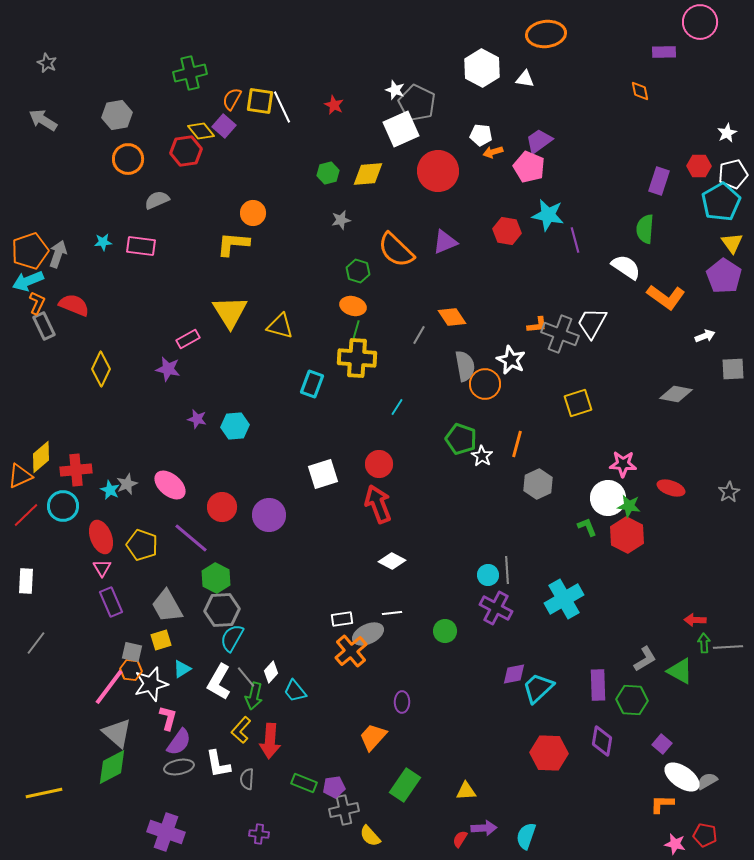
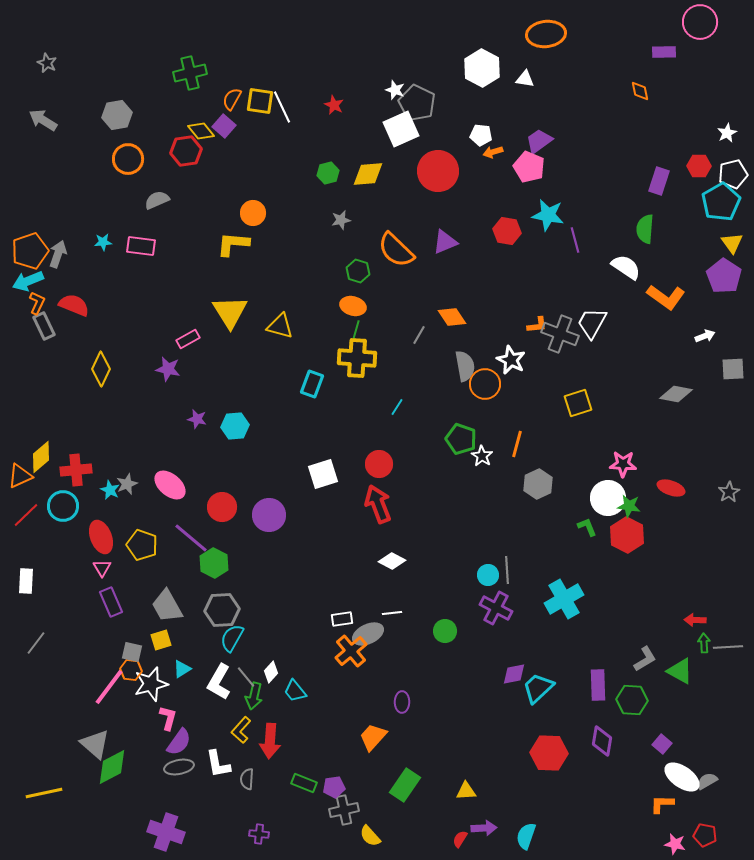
green hexagon at (216, 578): moved 2 px left, 15 px up
gray triangle at (117, 733): moved 22 px left, 11 px down
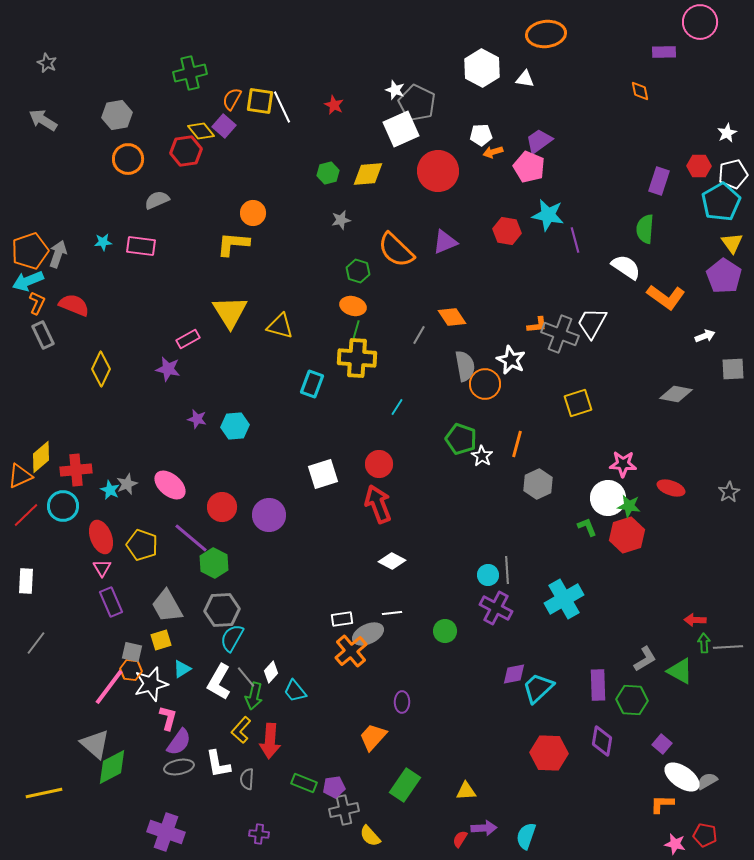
white pentagon at (481, 135): rotated 10 degrees counterclockwise
gray rectangle at (44, 326): moved 1 px left, 9 px down
red hexagon at (627, 535): rotated 16 degrees clockwise
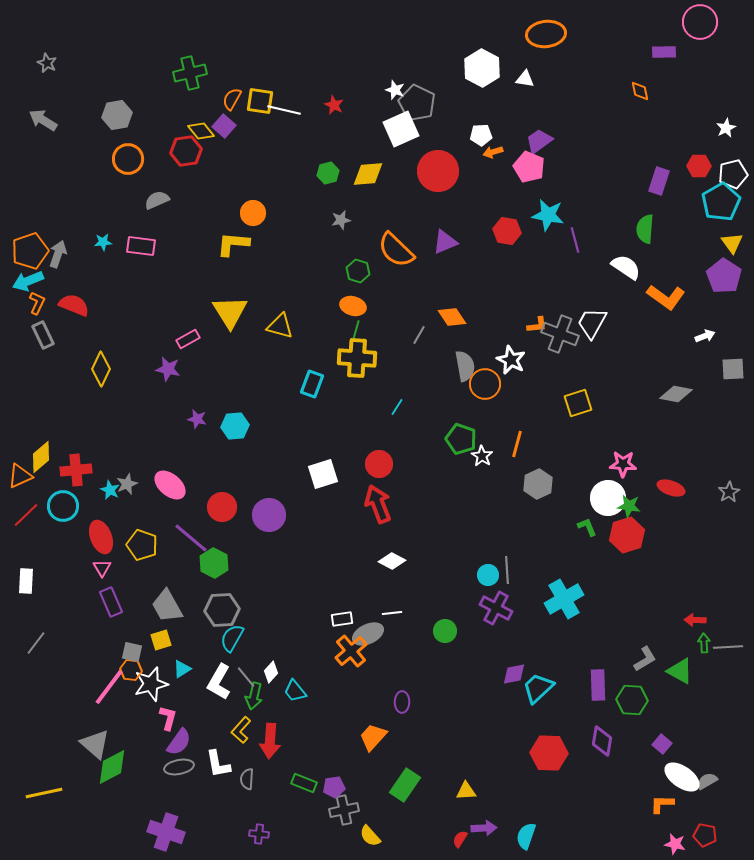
white line at (282, 107): moved 2 px right, 3 px down; rotated 52 degrees counterclockwise
white star at (727, 133): moved 1 px left, 5 px up
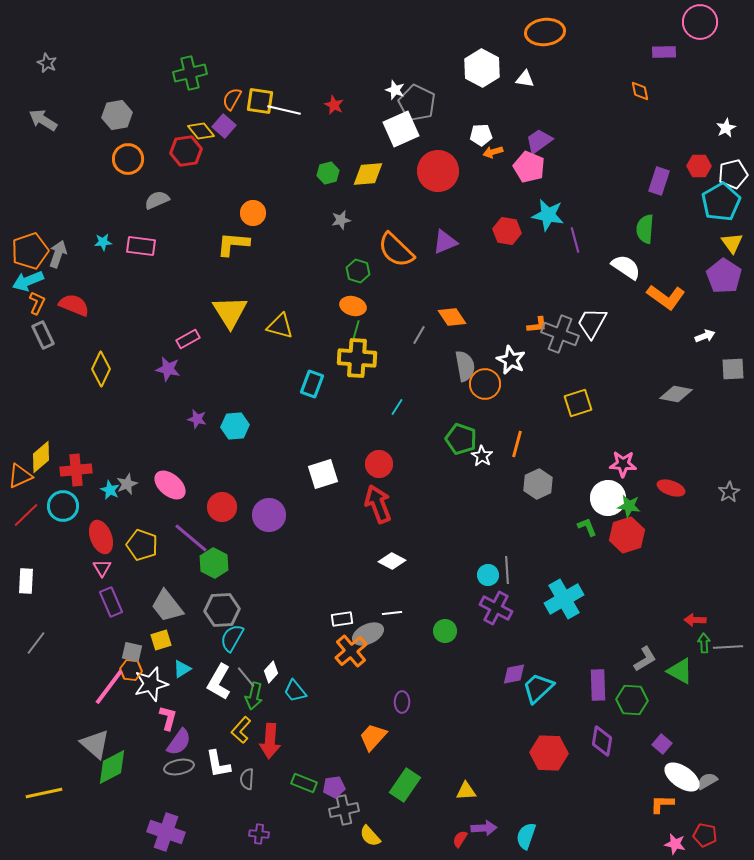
orange ellipse at (546, 34): moved 1 px left, 2 px up
gray trapezoid at (167, 606): rotated 9 degrees counterclockwise
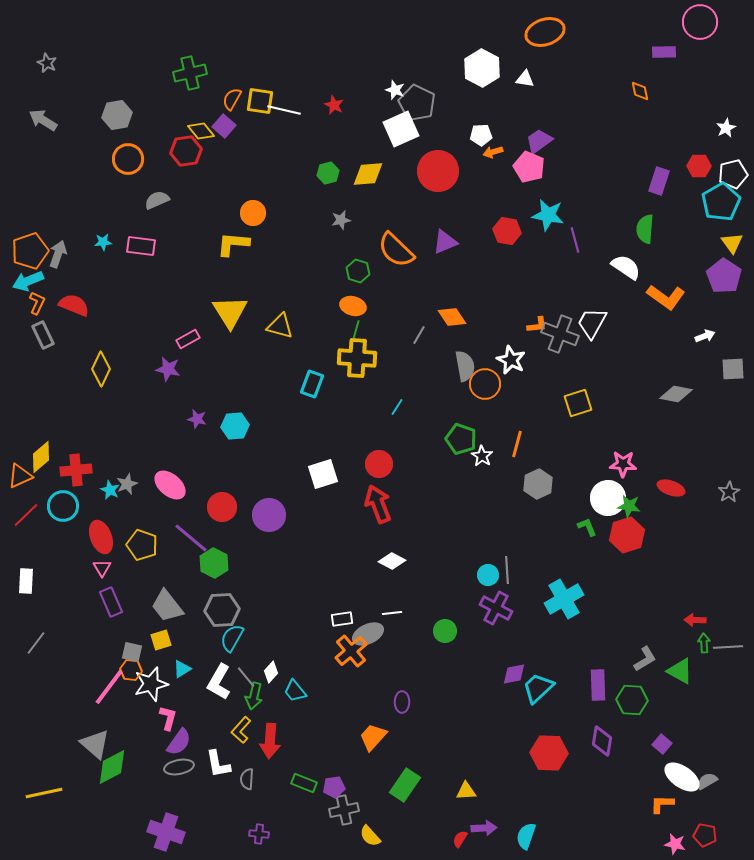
orange ellipse at (545, 32): rotated 12 degrees counterclockwise
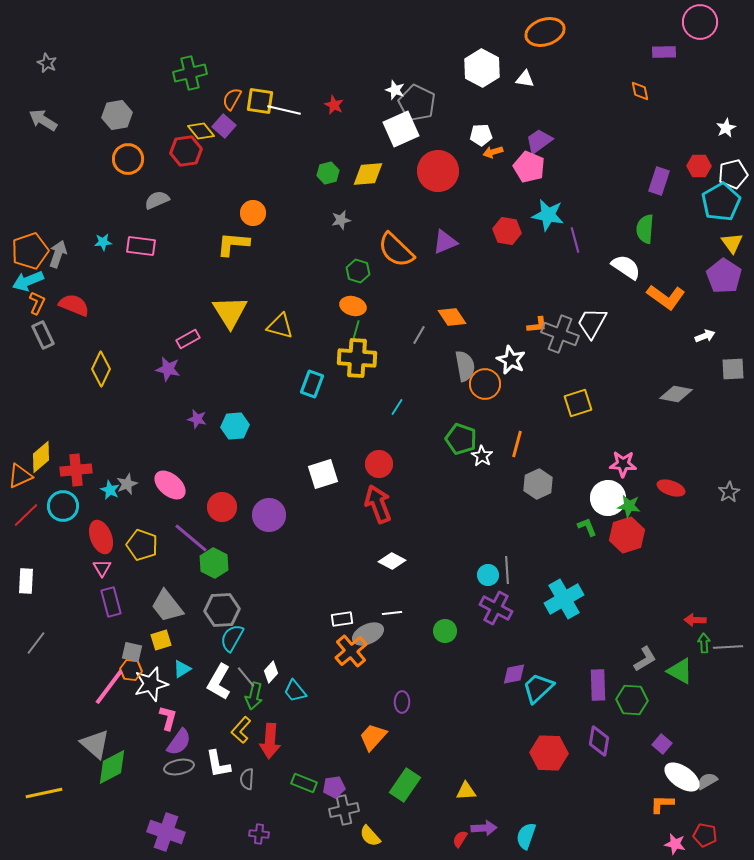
purple rectangle at (111, 602): rotated 8 degrees clockwise
purple diamond at (602, 741): moved 3 px left
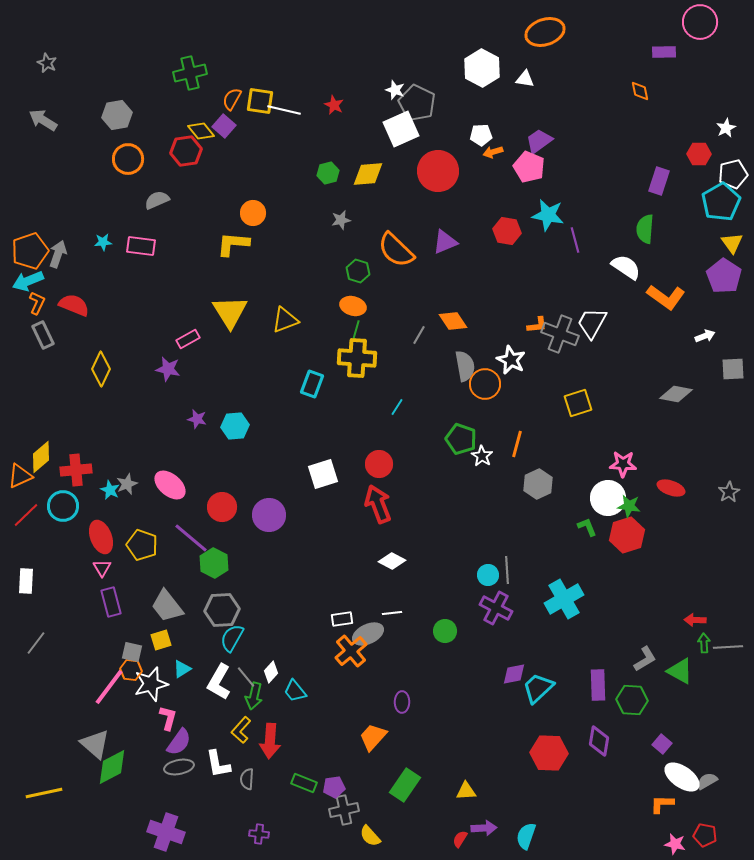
red hexagon at (699, 166): moved 12 px up
orange diamond at (452, 317): moved 1 px right, 4 px down
yellow triangle at (280, 326): moved 5 px right, 6 px up; rotated 36 degrees counterclockwise
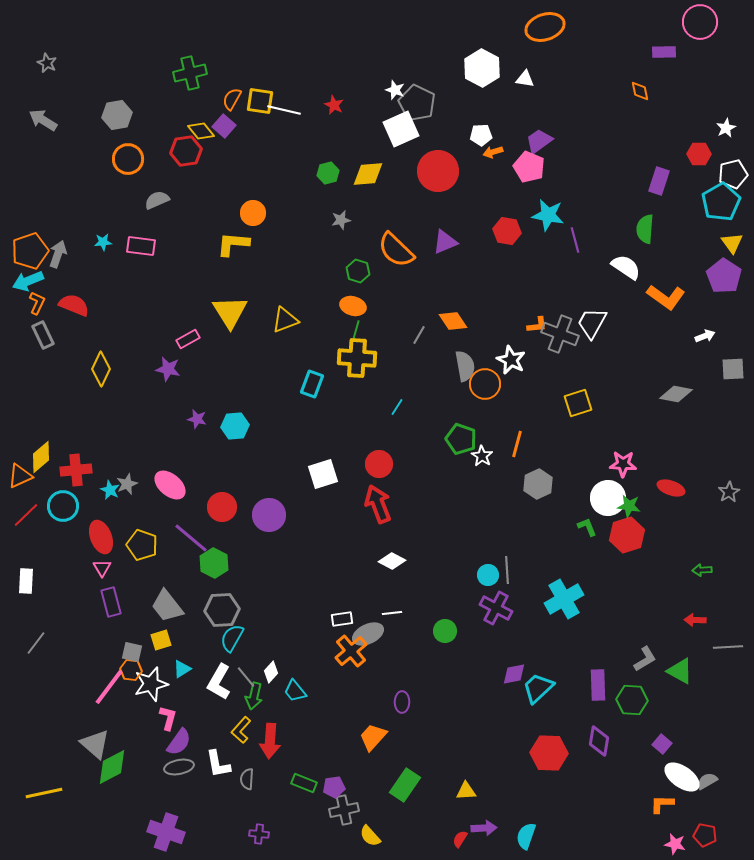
orange ellipse at (545, 32): moved 5 px up
green arrow at (704, 643): moved 2 px left, 73 px up; rotated 90 degrees counterclockwise
